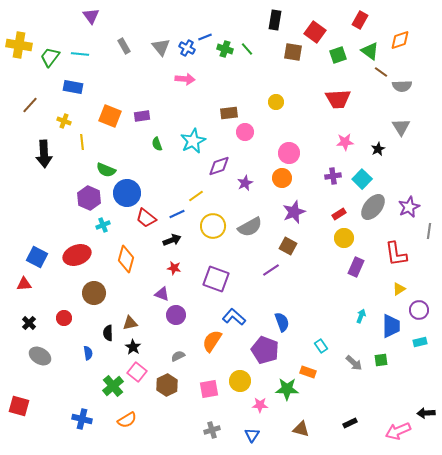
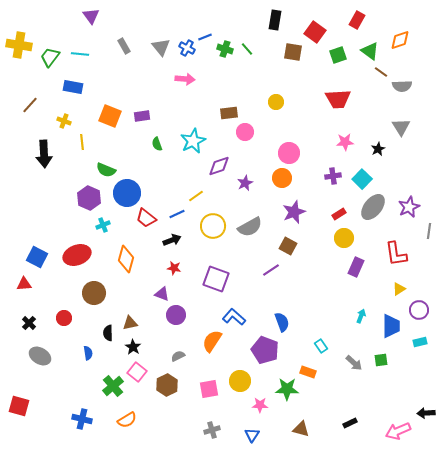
red rectangle at (360, 20): moved 3 px left
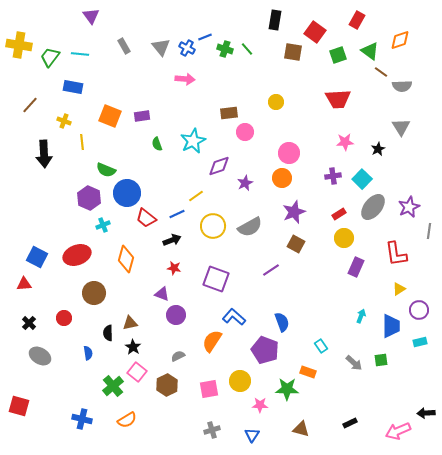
brown square at (288, 246): moved 8 px right, 2 px up
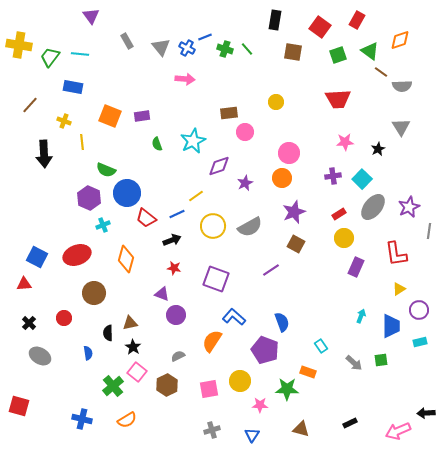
red square at (315, 32): moved 5 px right, 5 px up
gray rectangle at (124, 46): moved 3 px right, 5 px up
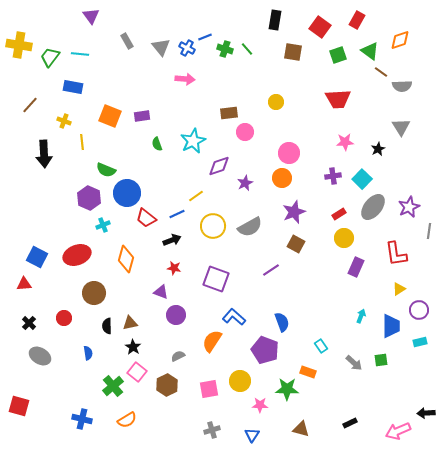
purple triangle at (162, 294): moved 1 px left, 2 px up
black semicircle at (108, 333): moved 1 px left, 7 px up
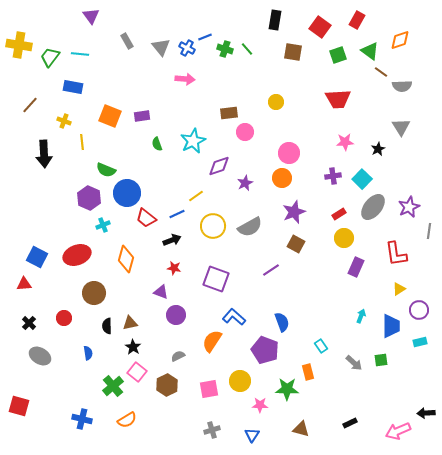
orange rectangle at (308, 372): rotated 56 degrees clockwise
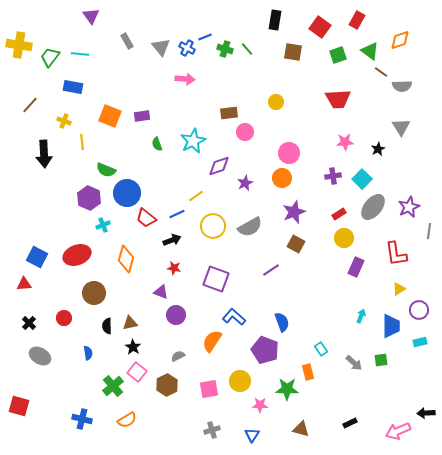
cyan rectangle at (321, 346): moved 3 px down
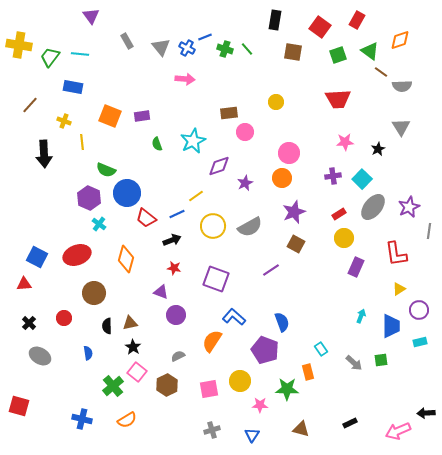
cyan cross at (103, 225): moved 4 px left, 1 px up; rotated 32 degrees counterclockwise
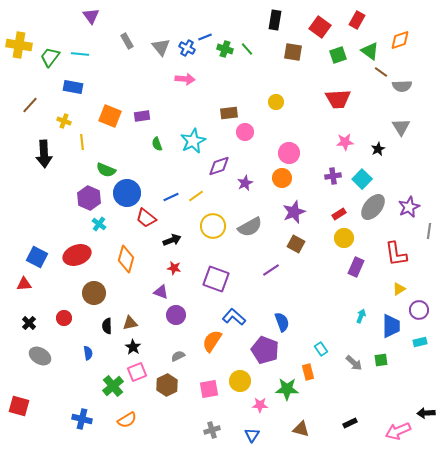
blue line at (177, 214): moved 6 px left, 17 px up
pink square at (137, 372): rotated 30 degrees clockwise
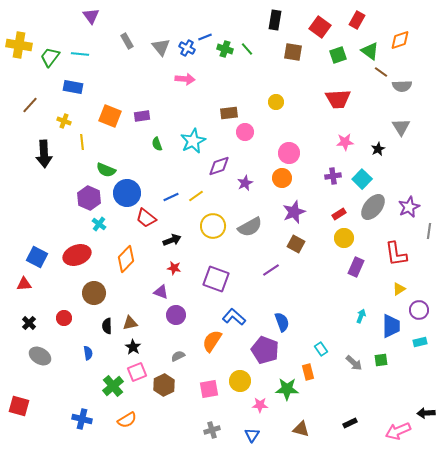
orange diamond at (126, 259): rotated 28 degrees clockwise
brown hexagon at (167, 385): moved 3 px left
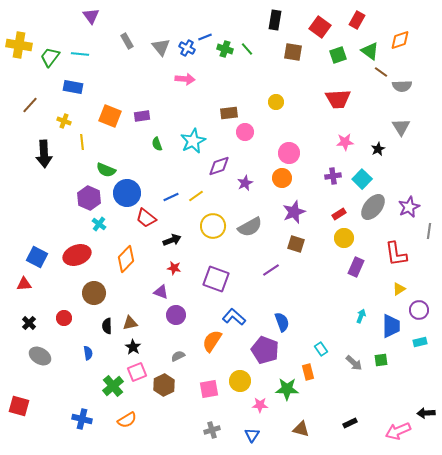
brown square at (296, 244): rotated 12 degrees counterclockwise
